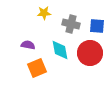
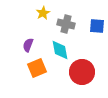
yellow star: moved 1 px left; rotated 24 degrees counterclockwise
gray cross: moved 5 px left
purple semicircle: rotated 80 degrees counterclockwise
red circle: moved 8 px left, 19 px down
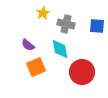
purple semicircle: rotated 72 degrees counterclockwise
cyan diamond: moved 1 px up
orange square: moved 1 px left, 1 px up
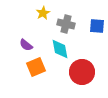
purple semicircle: moved 2 px left
